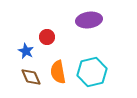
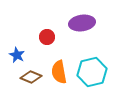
purple ellipse: moved 7 px left, 3 px down
blue star: moved 9 px left, 4 px down
orange semicircle: moved 1 px right
brown diamond: rotated 45 degrees counterclockwise
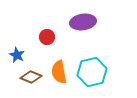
purple ellipse: moved 1 px right, 1 px up
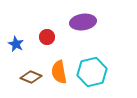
blue star: moved 1 px left, 11 px up
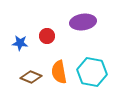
red circle: moved 1 px up
blue star: moved 4 px right, 1 px up; rotated 21 degrees counterclockwise
cyan hexagon: rotated 24 degrees clockwise
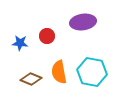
brown diamond: moved 2 px down
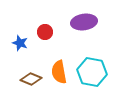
purple ellipse: moved 1 px right
red circle: moved 2 px left, 4 px up
blue star: rotated 14 degrees clockwise
